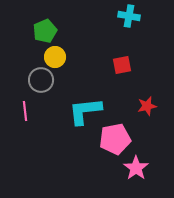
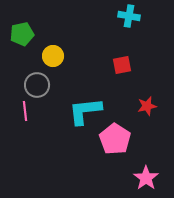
green pentagon: moved 23 px left, 3 px down; rotated 10 degrees clockwise
yellow circle: moved 2 px left, 1 px up
gray circle: moved 4 px left, 5 px down
pink pentagon: rotated 28 degrees counterclockwise
pink star: moved 10 px right, 10 px down
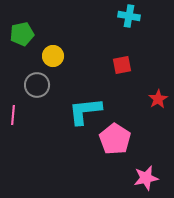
red star: moved 11 px right, 7 px up; rotated 18 degrees counterclockwise
pink line: moved 12 px left, 4 px down; rotated 12 degrees clockwise
pink star: rotated 25 degrees clockwise
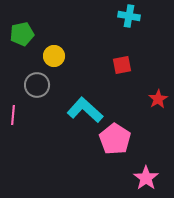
yellow circle: moved 1 px right
cyan L-shape: moved 1 px up; rotated 48 degrees clockwise
pink star: rotated 25 degrees counterclockwise
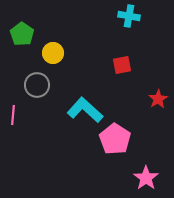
green pentagon: rotated 25 degrees counterclockwise
yellow circle: moved 1 px left, 3 px up
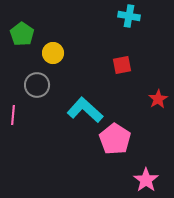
pink star: moved 2 px down
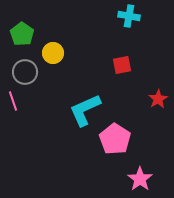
gray circle: moved 12 px left, 13 px up
cyan L-shape: rotated 66 degrees counterclockwise
pink line: moved 14 px up; rotated 24 degrees counterclockwise
pink star: moved 6 px left, 1 px up
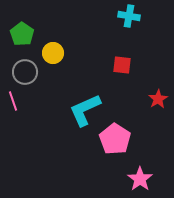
red square: rotated 18 degrees clockwise
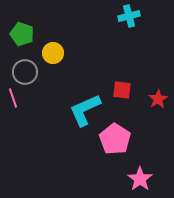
cyan cross: rotated 25 degrees counterclockwise
green pentagon: rotated 15 degrees counterclockwise
red square: moved 25 px down
pink line: moved 3 px up
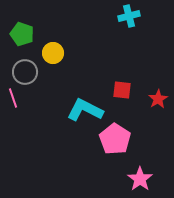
cyan L-shape: rotated 51 degrees clockwise
